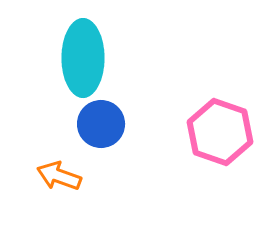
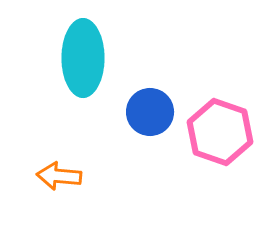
blue circle: moved 49 px right, 12 px up
orange arrow: rotated 15 degrees counterclockwise
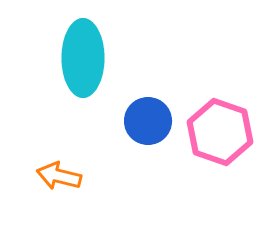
blue circle: moved 2 px left, 9 px down
orange arrow: rotated 9 degrees clockwise
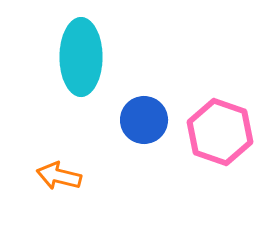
cyan ellipse: moved 2 px left, 1 px up
blue circle: moved 4 px left, 1 px up
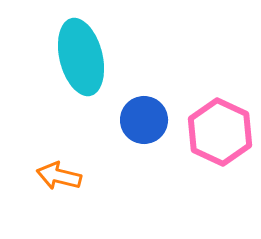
cyan ellipse: rotated 14 degrees counterclockwise
pink hexagon: rotated 6 degrees clockwise
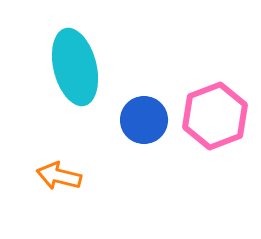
cyan ellipse: moved 6 px left, 10 px down
pink hexagon: moved 5 px left, 16 px up; rotated 14 degrees clockwise
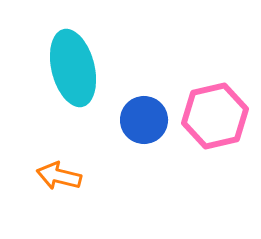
cyan ellipse: moved 2 px left, 1 px down
pink hexagon: rotated 8 degrees clockwise
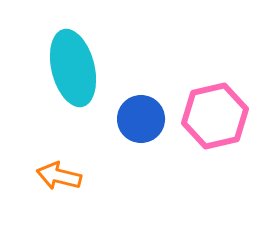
blue circle: moved 3 px left, 1 px up
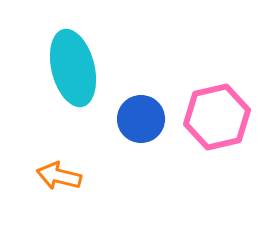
pink hexagon: moved 2 px right, 1 px down
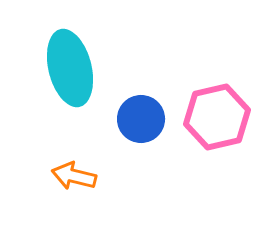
cyan ellipse: moved 3 px left
orange arrow: moved 15 px right
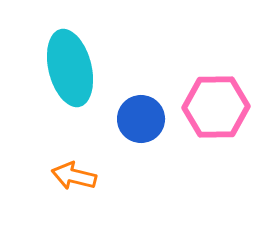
pink hexagon: moved 1 px left, 10 px up; rotated 12 degrees clockwise
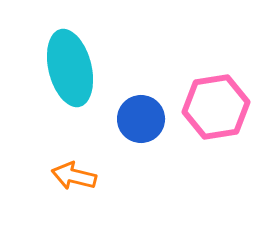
pink hexagon: rotated 8 degrees counterclockwise
